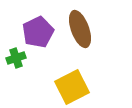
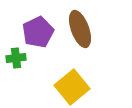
green cross: rotated 12 degrees clockwise
yellow square: rotated 12 degrees counterclockwise
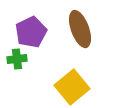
purple pentagon: moved 7 px left
green cross: moved 1 px right, 1 px down
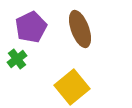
purple pentagon: moved 5 px up
green cross: rotated 30 degrees counterclockwise
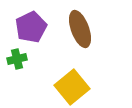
green cross: rotated 24 degrees clockwise
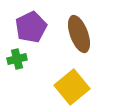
brown ellipse: moved 1 px left, 5 px down
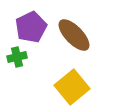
brown ellipse: moved 5 px left, 1 px down; rotated 24 degrees counterclockwise
green cross: moved 2 px up
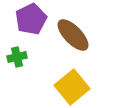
purple pentagon: moved 8 px up
brown ellipse: moved 1 px left
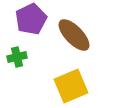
brown ellipse: moved 1 px right
yellow square: moved 1 px left, 1 px up; rotated 16 degrees clockwise
